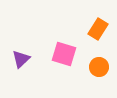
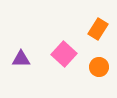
pink square: rotated 25 degrees clockwise
purple triangle: rotated 42 degrees clockwise
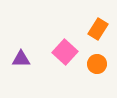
pink square: moved 1 px right, 2 px up
orange circle: moved 2 px left, 3 px up
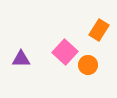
orange rectangle: moved 1 px right, 1 px down
orange circle: moved 9 px left, 1 px down
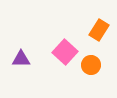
orange circle: moved 3 px right
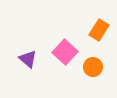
purple triangle: moved 7 px right; rotated 42 degrees clockwise
orange circle: moved 2 px right, 2 px down
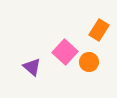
purple triangle: moved 4 px right, 8 px down
orange circle: moved 4 px left, 5 px up
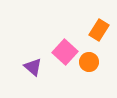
purple triangle: moved 1 px right
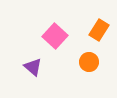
pink square: moved 10 px left, 16 px up
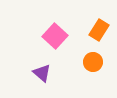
orange circle: moved 4 px right
purple triangle: moved 9 px right, 6 px down
